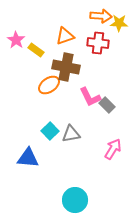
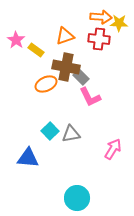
orange arrow: moved 1 px down
red cross: moved 1 px right, 4 px up
orange ellipse: moved 3 px left, 1 px up; rotated 10 degrees clockwise
gray rectangle: moved 26 px left, 28 px up
cyan circle: moved 2 px right, 2 px up
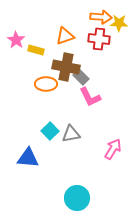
yellow rectangle: rotated 21 degrees counterclockwise
orange ellipse: rotated 25 degrees clockwise
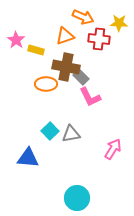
orange arrow: moved 18 px left; rotated 20 degrees clockwise
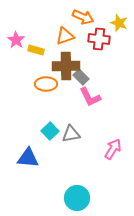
yellow star: rotated 18 degrees clockwise
brown cross: moved 1 px up; rotated 12 degrees counterclockwise
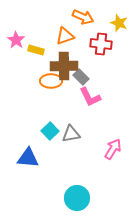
red cross: moved 2 px right, 5 px down
brown cross: moved 2 px left
orange ellipse: moved 5 px right, 3 px up
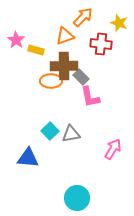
orange arrow: rotated 70 degrees counterclockwise
pink L-shape: rotated 15 degrees clockwise
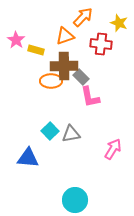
cyan circle: moved 2 px left, 2 px down
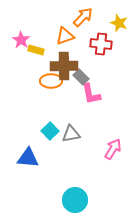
pink star: moved 5 px right
pink L-shape: moved 1 px right, 3 px up
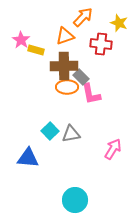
orange ellipse: moved 16 px right, 6 px down
